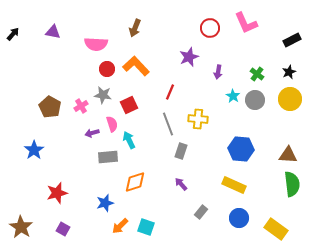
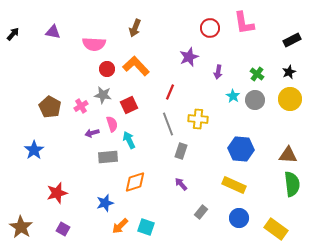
pink L-shape at (246, 23): moved 2 px left; rotated 15 degrees clockwise
pink semicircle at (96, 44): moved 2 px left
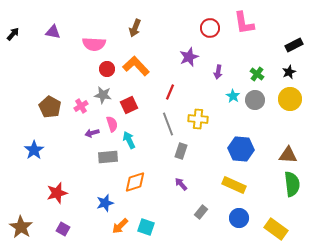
black rectangle at (292, 40): moved 2 px right, 5 px down
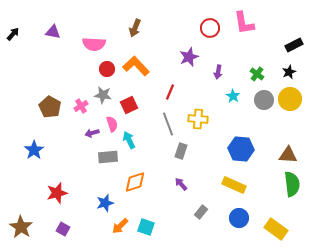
gray circle at (255, 100): moved 9 px right
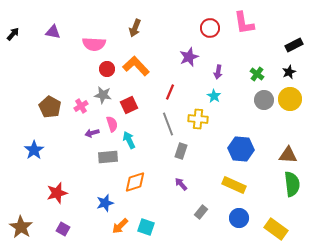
cyan star at (233, 96): moved 19 px left
